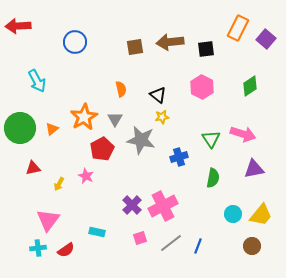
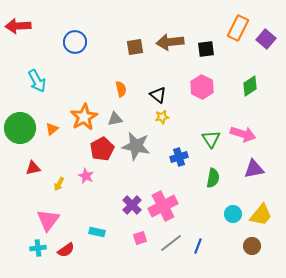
gray triangle: rotated 49 degrees clockwise
gray star: moved 5 px left, 6 px down
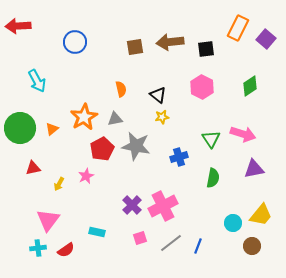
pink star: rotated 21 degrees clockwise
cyan circle: moved 9 px down
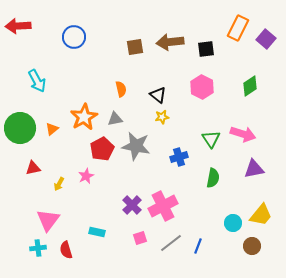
blue circle: moved 1 px left, 5 px up
red semicircle: rotated 108 degrees clockwise
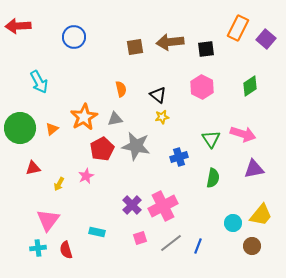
cyan arrow: moved 2 px right, 1 px down
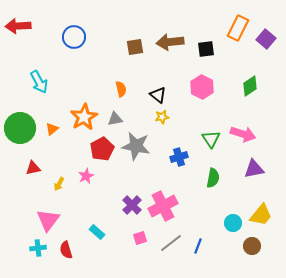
cyan rectangle: rotated 28 degrees clockwise
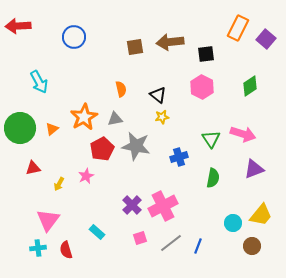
black square: moved 5 px down
purple triangle: rotated 10 degrees counterclockwise
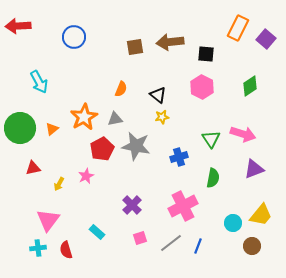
black square: rotated 12 degrees clockwise
orange semicircle: rotated 35 degrees clockwise
pink cross: moved 20 px right
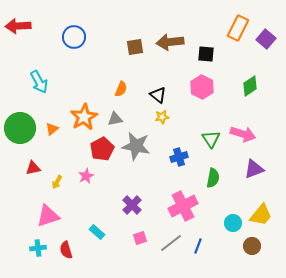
yellow arrow: moved 2 px left, 2 px up
pink triangle: moved 4 px up; rotated 35 degrees clockwise
